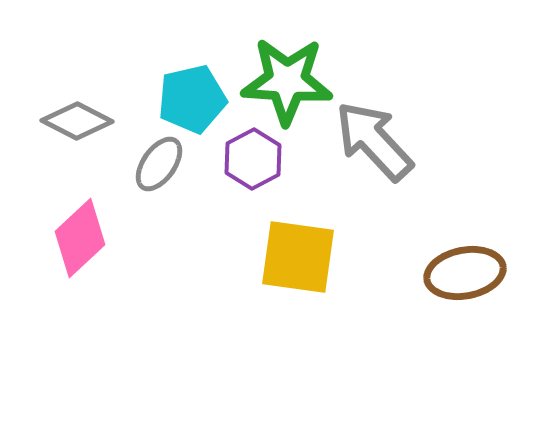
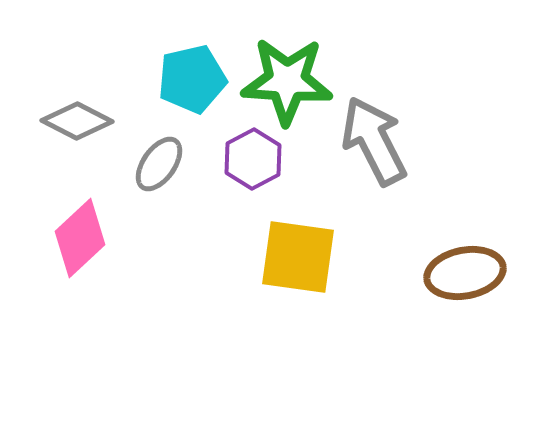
cyan pentagon: moved 20 px up
gray arrow: rotated 16 degrees clockwise
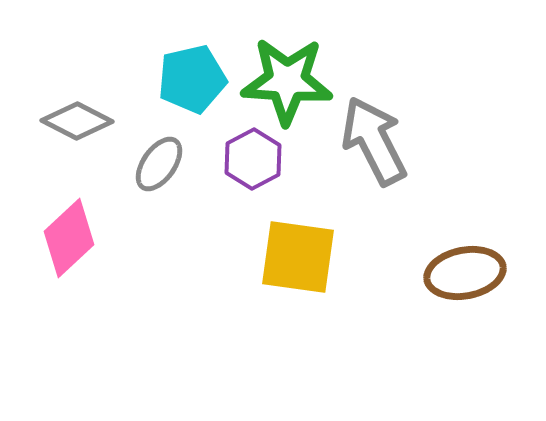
pink diamond: moved 11 px left
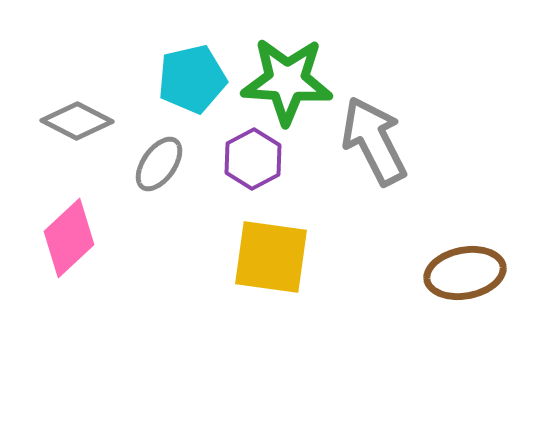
yellow square: moved 27 px left
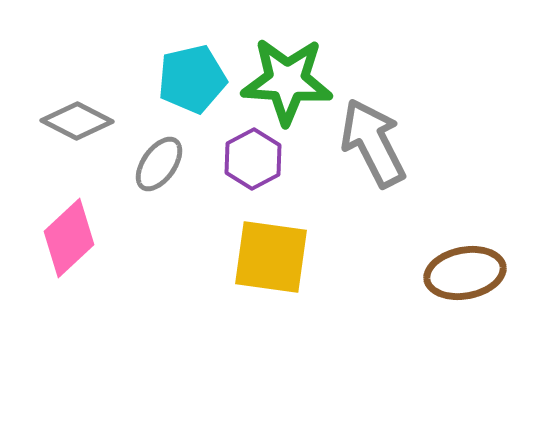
gray arrow: moved 1 px left, 2 px down
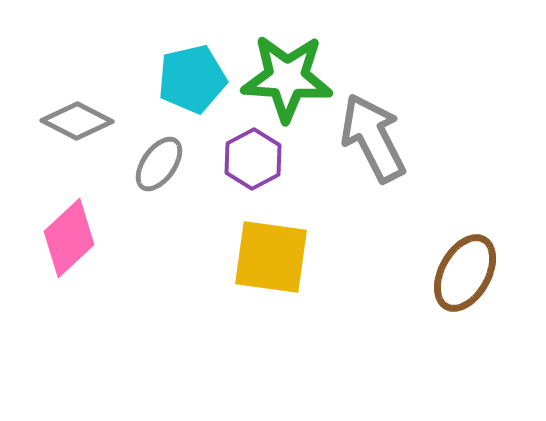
green star: moved 3 px up
gray arrow: moved 5 px up
brown ellipse: rotated 50 degrees counterclockwise
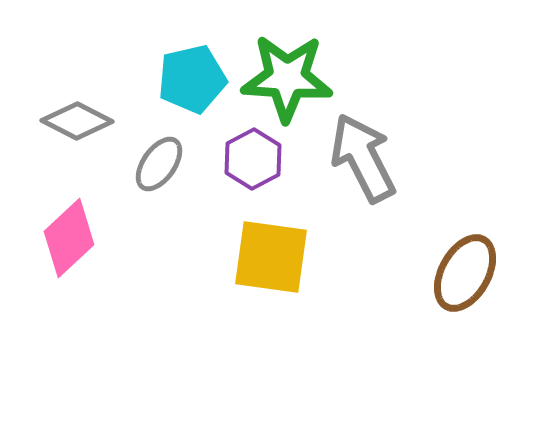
gray arrow: moved 10 px left, 20 px down
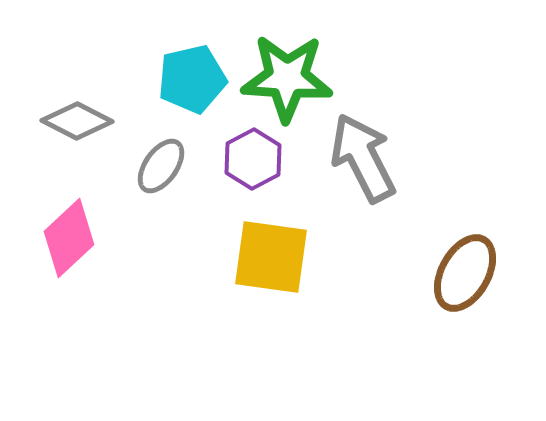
gray ellipse: moved 2 px right, 2 px down
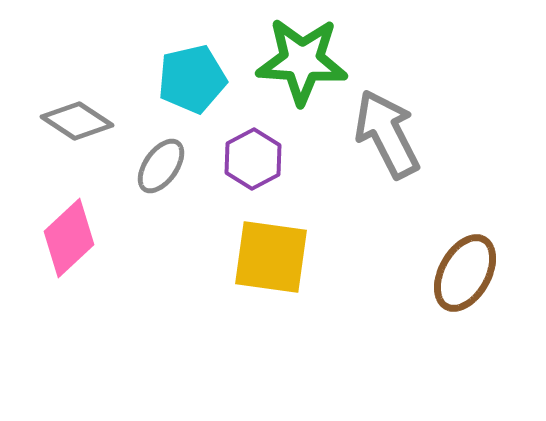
green star: moved 15 px right, 17 px up
gray diamond: rotated 6 degrees clockwise
gray arrow: moved 24 px right, 24 px up
